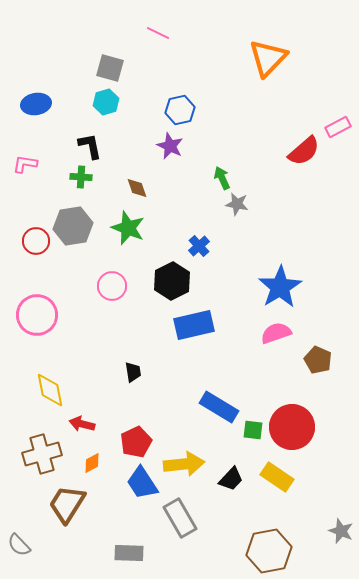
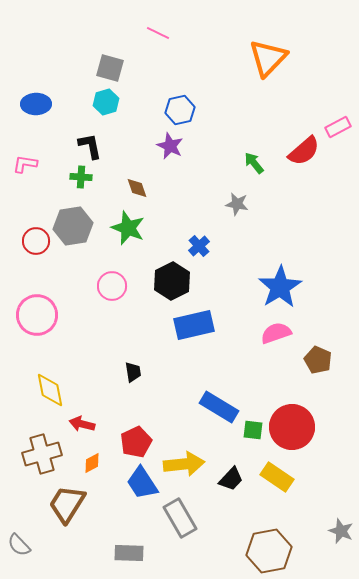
blue ellipse at (36, 104): rotated 8 degrees clockwise
green arrow at (222, 178): moved 32 px right, 15 px up; rotated 15 degrees counterclockwise
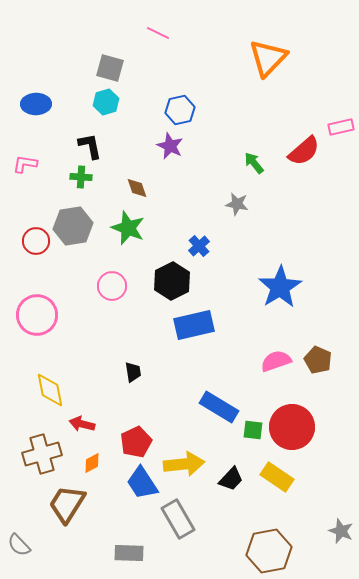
pink rectangle at (338, 127): moved 3 px right; rotated 15 degrees clockwise
pink semicircle at (276, 333): moved 28 px down
gray rectangle at (180, 518): moved 2 px left, 1 px down
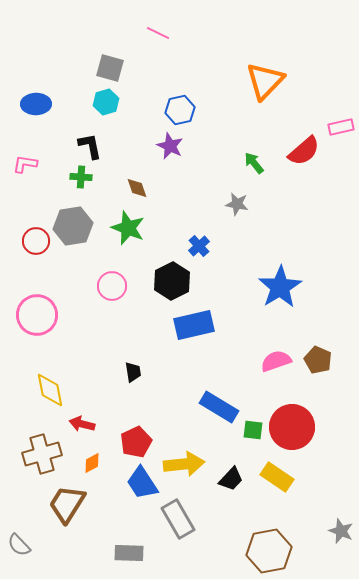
orange triangle at (268, 58): moved 3 px left, 23 px down
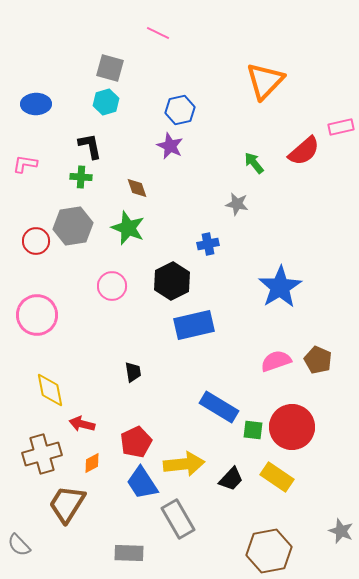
blue cross at (199, 246): moved 9 px right, 2 px up; rotated 30 degrees clockwise
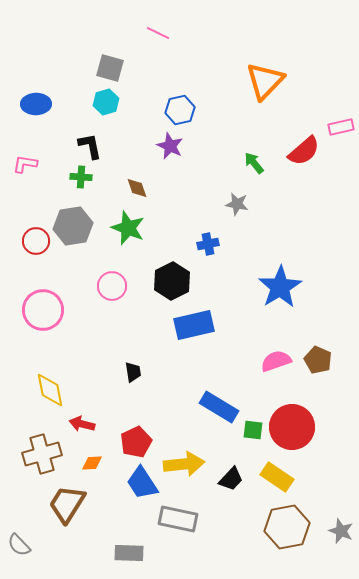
pink circle at (37, 315): moved 6 px right, 5 px up
orange diamond at (92, 463): rotated 25 degrees clockwise
gray rectangle at (178, 519): rotated 48 degrees counterclockwise
brown hexagon at (269, 551): moved 18 px right, 24 px up
